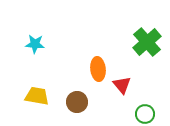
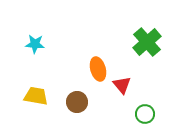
orange ellipse: rotated 10 degrees counterclockwise
yellow trapezoid: moved 1 px left
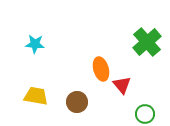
orange ellipse: moved 3 px right
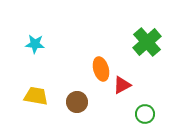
red triangle: rotated 42 degrees clockwise
